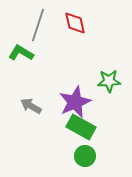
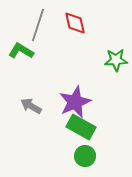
green L-shape: moved 2 px up
green star: moved 7 px right, 21 px up
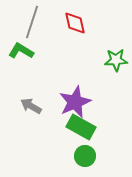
gray line: moved 6 px left, 3 px up
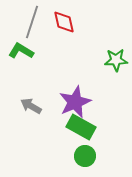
red diamond: moved 11 px left, 1 px up
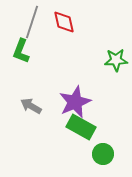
green L-shape: rotated 100 degrees counterclockwise
green circle: moved 18 px right, 2 px up
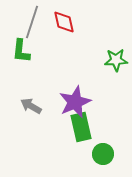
green L-shape: rotated 15 degrees counterclockwise
green rectangle: rotated 48 degrees clockwise
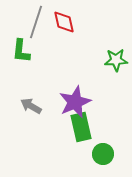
gray line: moved 4 px right
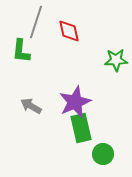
red diamond: moved 5 px right, 9 px down
green rectangle: moved 1 px down
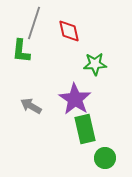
gray line: moved 2 px left, 1 px down
green star: moved 21 px left, 4 px down
purple star: moved 3 px up; rotated 16 degrees counterclockwise
green rectangle: moved 4 px right, 1 px down
green circle: moved 2 px right, 4 px down
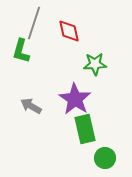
green L-shape: rotated 10 degrees clockwise
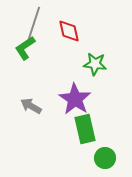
green L-shape: moved 4 px right, 3 px up; rotated 40 degrees clockwise
green star: rotated 10 degrees clockwise
